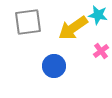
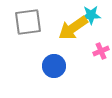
cyan star: moved 7 px left; rotated 12 degrees counterclockwise
pink cross: rotated 14 degrees clockwise
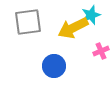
cyan star: rotated 18 degrees counterclockwise
yellow arrow: rotated 8 degrees clockwise
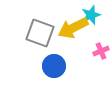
gray square: moved 12 px right, 11 px down; rotated 28 degrees clockwise
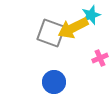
gray square: moved 11 px right
pink cross: moved 1 px left, 7 px down
blue circle: moved 16 px down
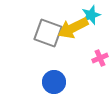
gray square: moved 3 px left
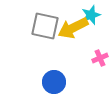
gray square: moved 3 px left, 7 px up; rotated 8 degrees counterclockwise
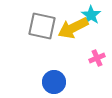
cyan star: rotated 18 degrees counterclockwise
gray square: moved 3 px left
pink cross: moved 3 px left
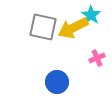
gray square: moved 1 px right, 1 px down
blue circle: moved 3 px right
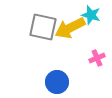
cyan star: rotated 18 degrees counterclockwise
yellow arrow: moved 3 px left
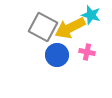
gray square: rotated 16 degrees clockwise
pink cross: moved 10 px left, 6 px up; rotated 35 degrees clockwise
blue circle: moved 27 px up
